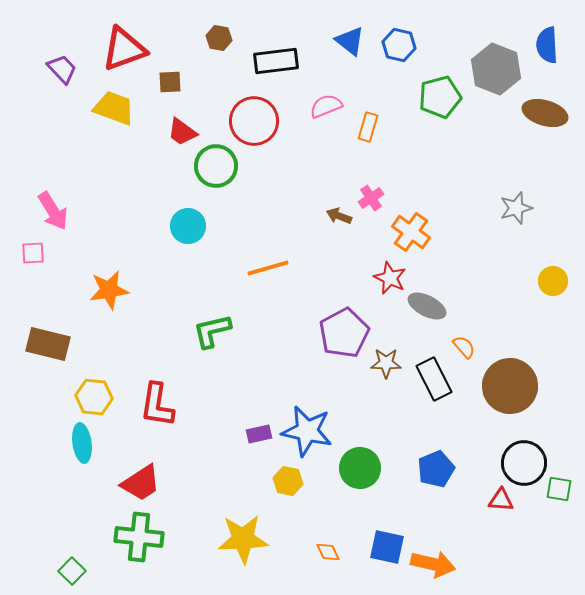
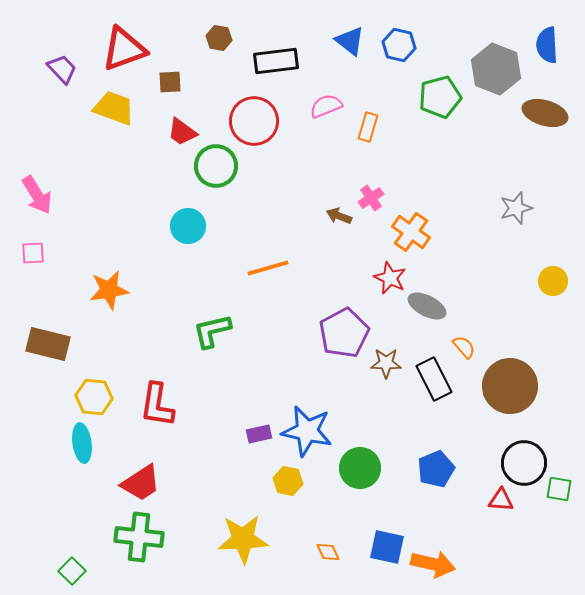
pink arrow at (53, 211): moved 16 px left, 16 px up
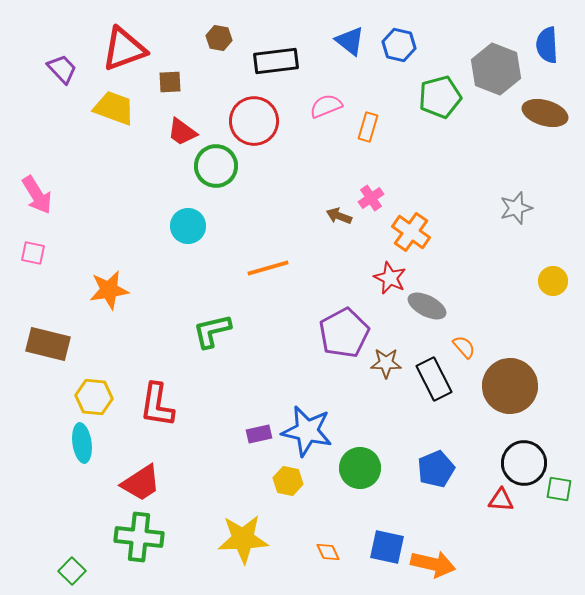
pink square at (33, 253): rotated 15 degrees clockwise
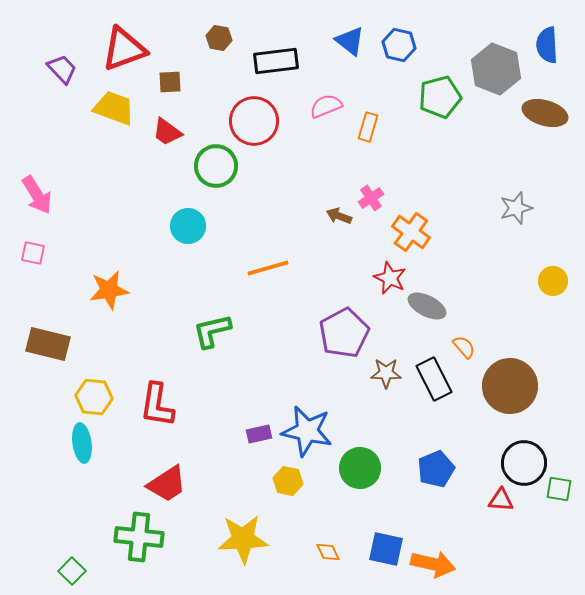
red trapezoid at (182, 132): moved 15 px left
brown star at (386, 363): moved 10 px down
red trapezoid at (141, 483): moved 26 px right, 1 px down
blue square at (387, 547): moved 1 px left, 2 px down
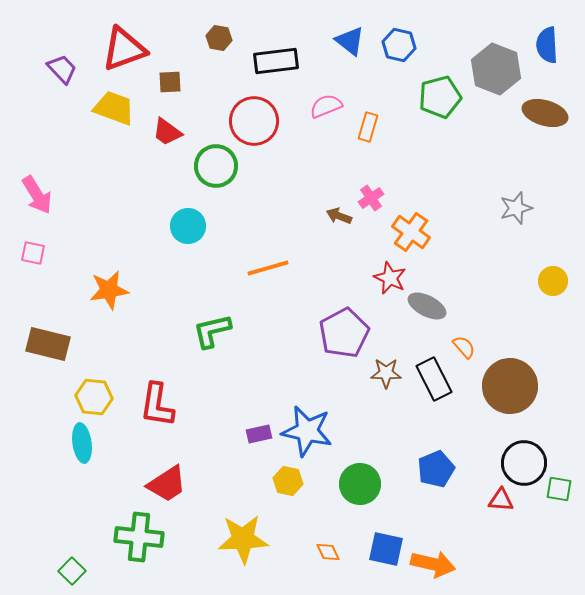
green circle at (360, 468): moved 16 px down
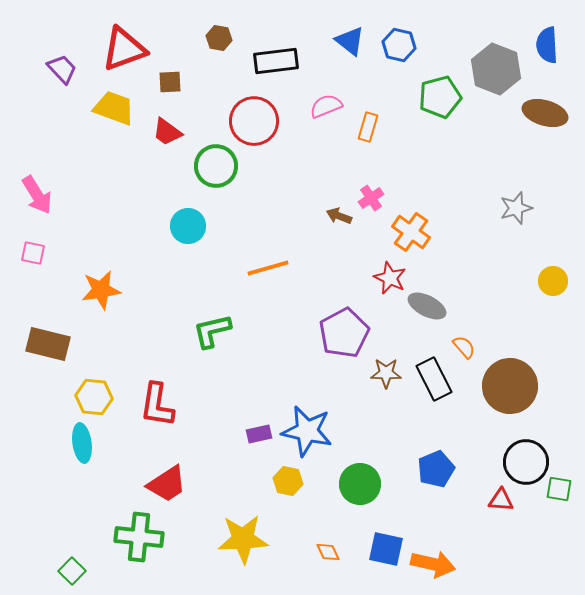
orange star at (109, 290): moved 8 px left
black circle at (524, 463): moved 2 px right, 1 px up
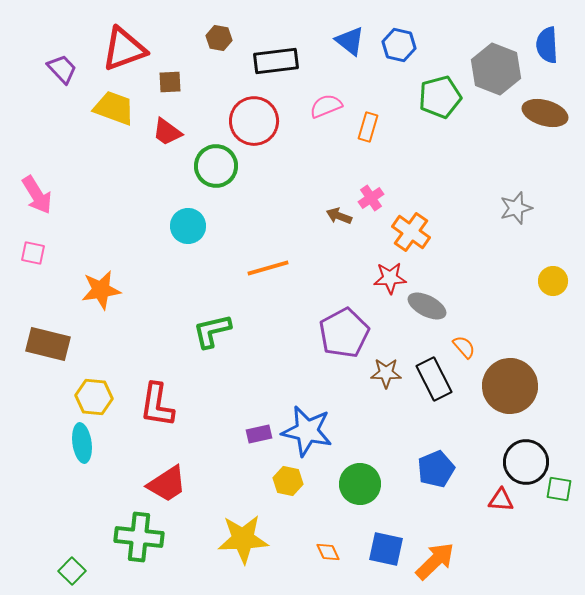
red star at (390, 278): rotated 28 degrees counterclockwise
orange arrow at (433, 564): moved 2 px right, 3 px up; rotated 57 degrees counterclockwise
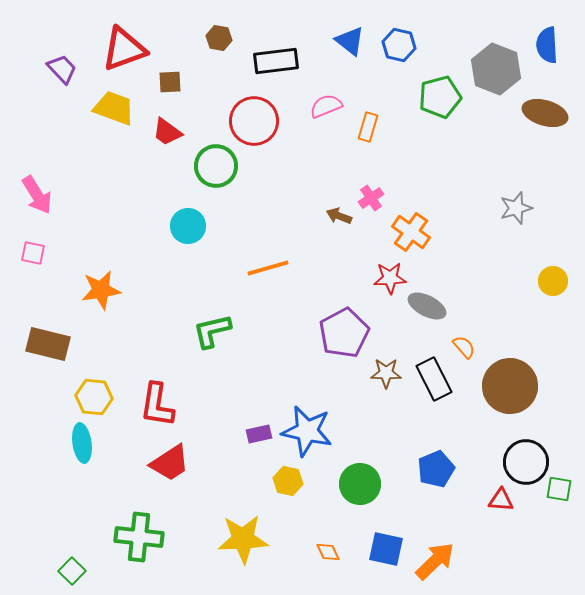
red trapezoid at (167, 484): moved 3 px right, 21 px up
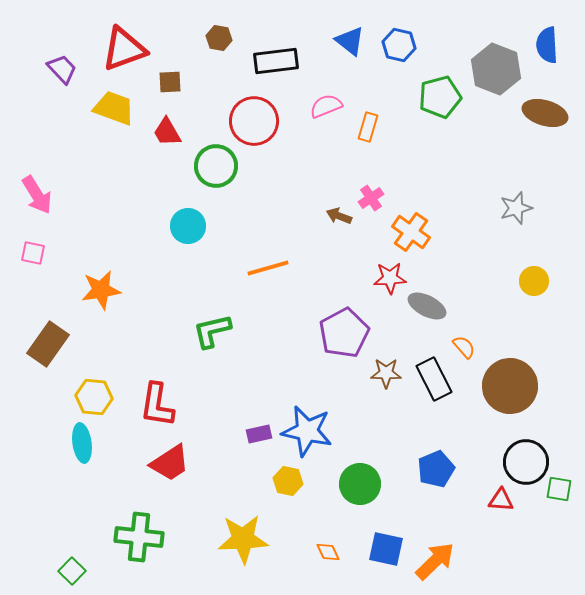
red trapezoid at (167, 132): rotated 24 degrees clockwise
yellow circle at (553, 281): moved 19 px left
brown rectangle at (48, 344): rotated 69 degrees counterclockwise
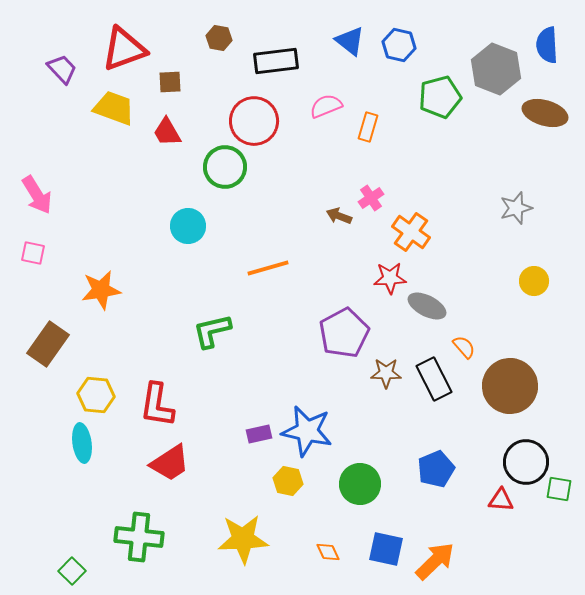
green circle at (216, 166): moved 9 px right, 1 px down
yellow hexagon at (94, 397): moved 2 px right, 2 px up
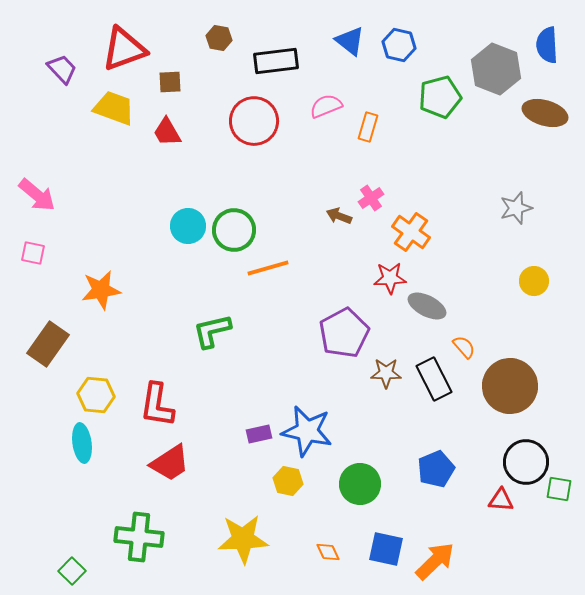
green circle at (225, 167): moved 9 px right, 63 px down
pink arrow at (37, 195): rotated 18 degrees counterclockwise
